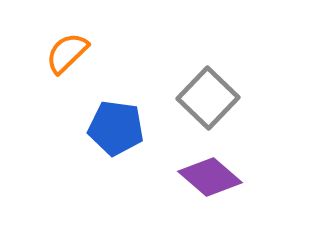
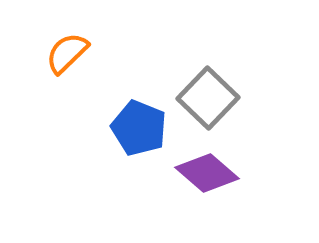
blue pentagon: moved 23 px right; rotated 14 degrees clockwise
purple diamond: moved 3 px left, 4 px up
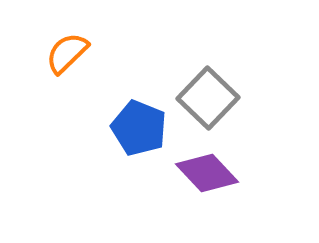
purple diamond: rotated 6 degrees clockwise
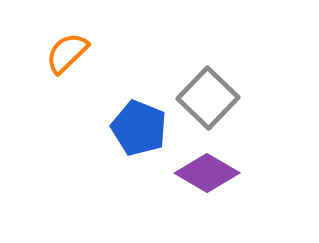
purple diamond: rotated 16 degrees counterclockwise
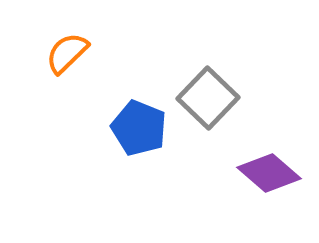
purple diamond: moved 62 px right; rotated 10 degrees clockwise
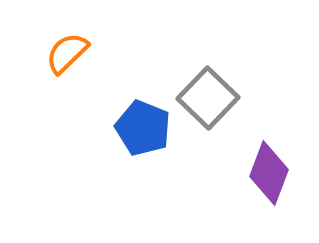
blue pentagon: moved 4 px right
purple diamond: rotated 70 degrees clockwise
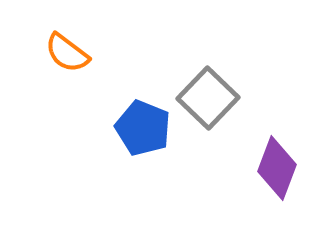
orange semicircle: rotated 99 degrees counterclockwise
purple diamond: moved 8 px right, 5 px up
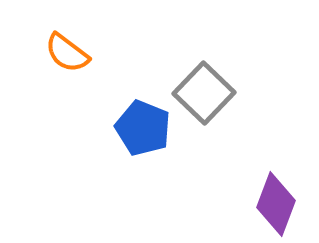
gray square: moved 4 px left, 5 px up
purple diamond: moved 1 px left, 36 px down
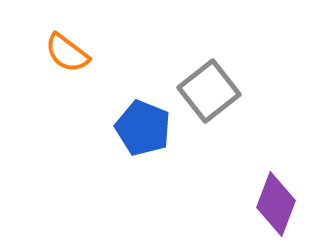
gray square: moved 5 px right, 2 px up; rotated 8 degrees clockwise
